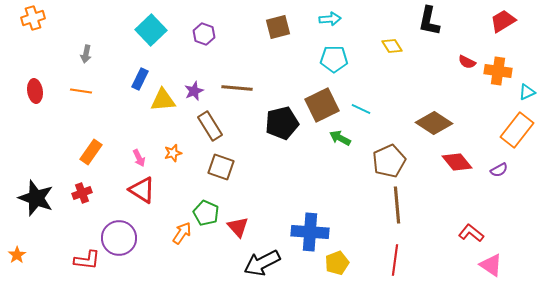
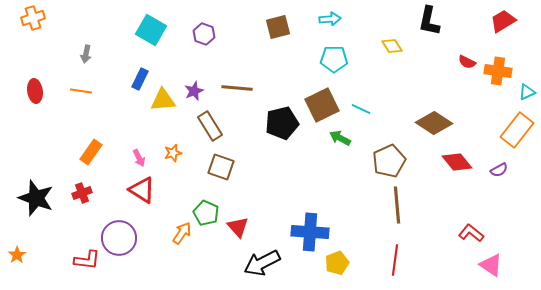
cyan square at (151, 30): rotated 16 degrees counterclockwise
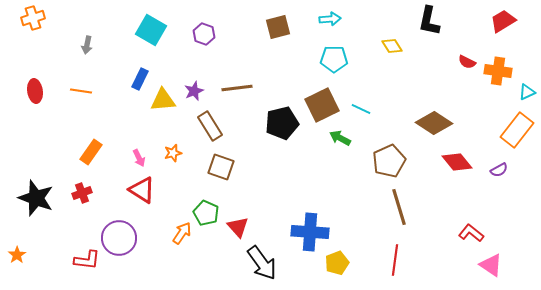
gray arrow at (86, 54): moved 1 px right, 9 px up
brown line at (237, 88): rotated 12 degrees counterclockwise
brown line at (397, 205): moved 2 px right, 2 px down; rotated 12 degrees counterclockwise
black arrow at (262, 263): rotated 99 degrees counterclockwise
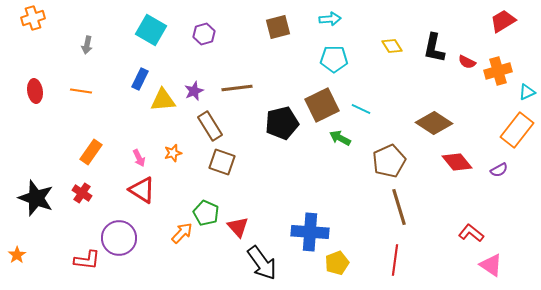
black L-shape at (429, 21): moved 5 px right, 27 px down
purple hexagon at (204, 34): rotated 25 degrees clockwise
orange cross at (498, 71): rotated 24 degrees counterclockwise
brown square at (221, 167): moved 1 px right, 5 px up
red cross at (82, 193): rotated 36 degrees counterclockwise
orange arrow at (182, 233): rotated 10 degrees clockwise
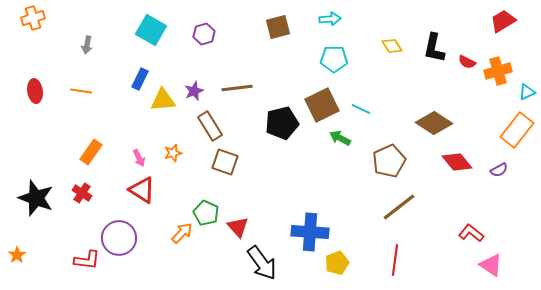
brown square at (222, 162): moved 3 px right
brown line at (399, 207): rotated 69 degrees clockwise
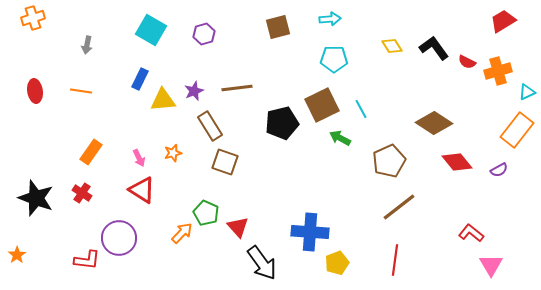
black L-shape at (434, 48): rotated 132 degrees clockwise
cyan line at (361, 109): rotated 36 degrees clockwise
pink triangle at (491, 265): rotated 25 degrees clockwise
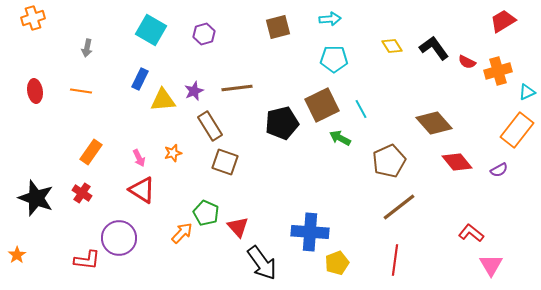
gray arrow at (87, 45): moved 3 px down
brown diamond at (434, 123): rotated 15 degrees clockwise
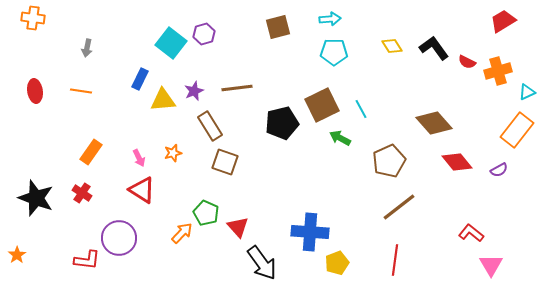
orange cross at (33, 18): rotated 25 degrees clockwise
cyan square at (151, 30): moved 20 px right, 13 px down; rotated 8 degrees clockwise
cyan pentagon at (334, 59): moved 7 px up
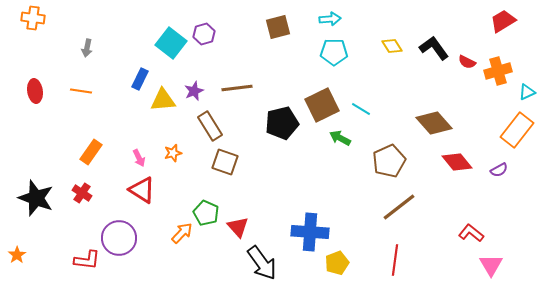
cyan line at (361, 109): rotated 30 degrees counterclockwise
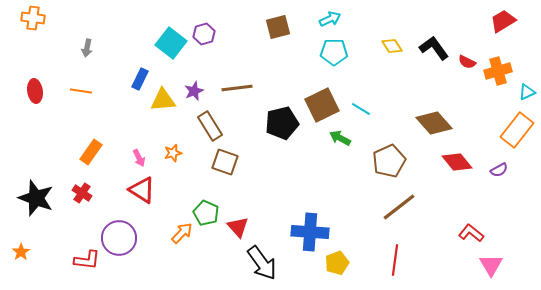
cyan arrow at (330, 19): rotated 20 degrees counterclockwise
orange star at (17, 255): moved 4 px right, 3 px up
